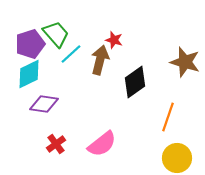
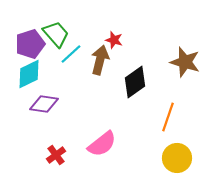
red cross: moved 11 px down
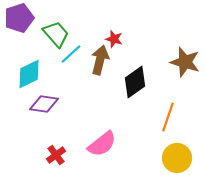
red star: moved 1 px up
purple pentagon: moved 11 px left, 26 px up
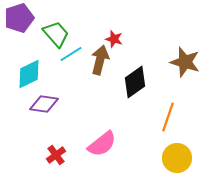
cyan line: rotated 10 degrees clockwise
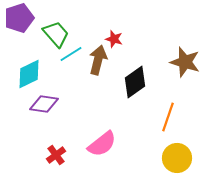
brown arrow: moved 2 px left
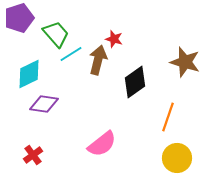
red cross: moved 23 px left
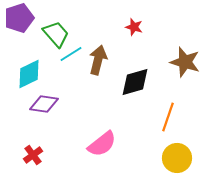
red star: moved 20 px right, 12 px up
black diamond: rotated 20 degrees clockwise
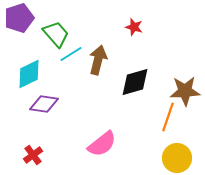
brown star: moved 29 px down; rotated 20 degrees counterclockwise
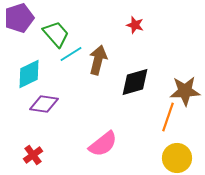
red star: moved 1 px right, 2 px up
pink semicircle: moved 1 px right
